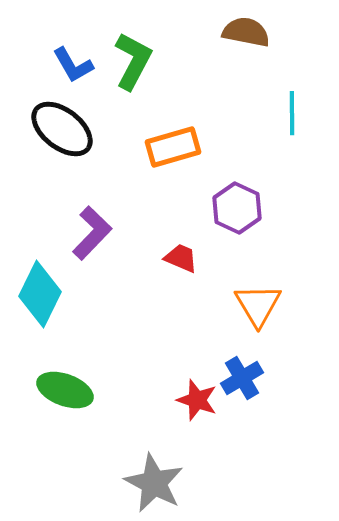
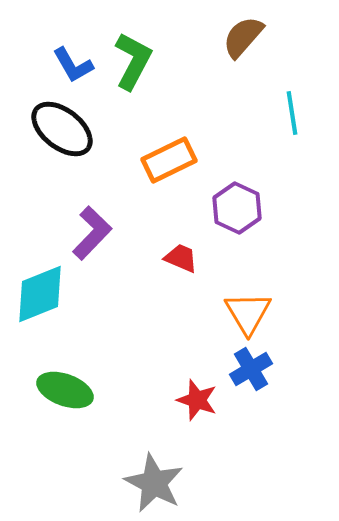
brown semicircle: moved 3 px left, 5 px down; rotated 60 degrees counterclockwise
cyan line: rotated 9 degrees counterclockwise
orange rectangle: moved 4 px left, 13 px down; rotated 10 degrees counterclockwise
cyan diamond: rotated 42 degrees clockwise
orange triangle: moved 10 px left, 8 px down
blue cross: moved 9 px right, 9 px up
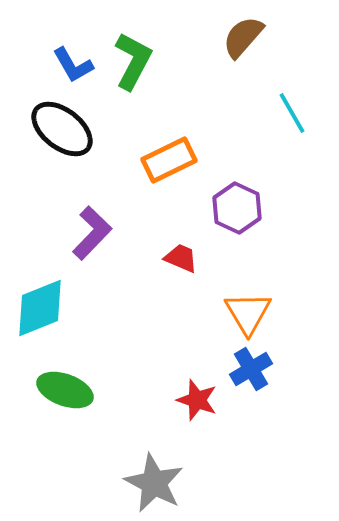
cyan line: rotated 21 degrees counterclockwise
cyan diamond: moved 14 px down
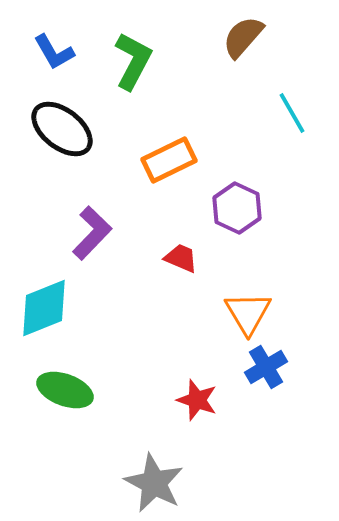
blue L-shape: moved 19 px left, 13 px up
cyan diamond: moved 4 px right
blue cross: moved 15 px right, 2 px up
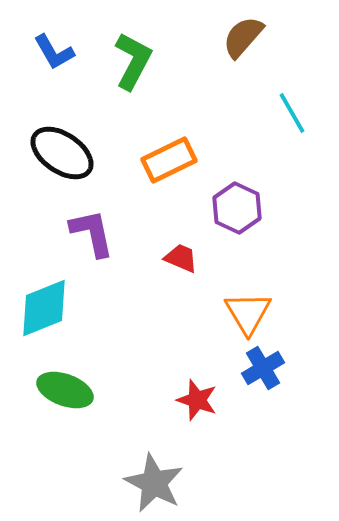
black ellipse: moved 24 px down; rotated 4 degrees counterclockwise
purple L-shape: rotated 56 degrees counterclockwise
blue cross: moved 3 px left, 1 px down
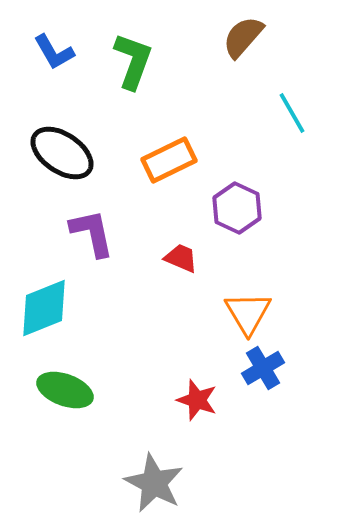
green L-shape: rotated 8 degrees counterclockwise
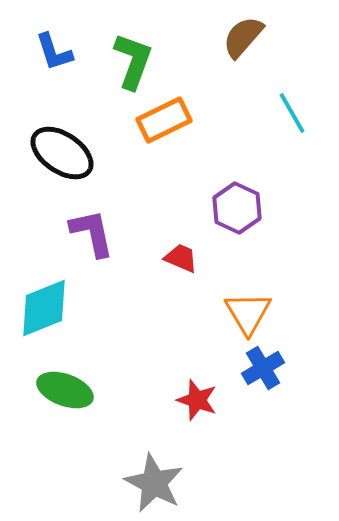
blue L-shape: rotated 12 degrees clockwise
orange rectangle: moved 5 px left, 40 px up
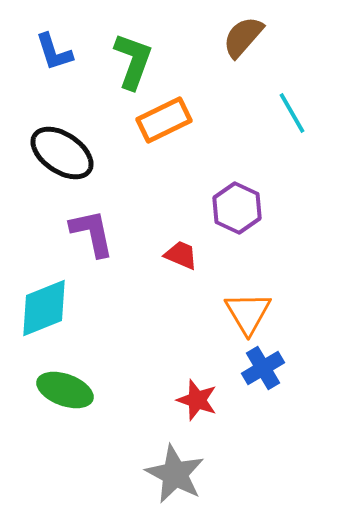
red trapezoid: moved 3 px up
gray star: moved 21 px right, 9 px up
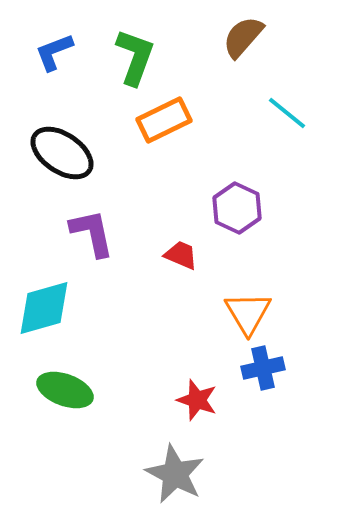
blue L-shape: rotated 87 degrees clockwise
green L-shape: moved 2 px right, 4 px up
cyan line: moved 5 px left; rotated 21 degrees counterclockwise
cyan diamond: rotated 6 degrees clockwise
blue cross: rotated 18 degrees clockwise
